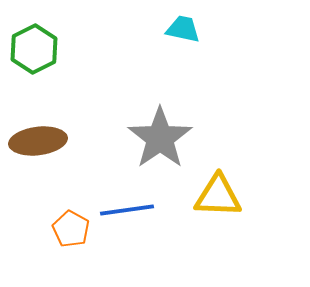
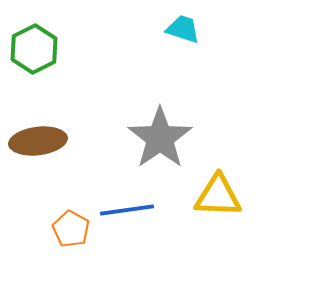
cyan trapezoid: rotated 6 degrees clockwise
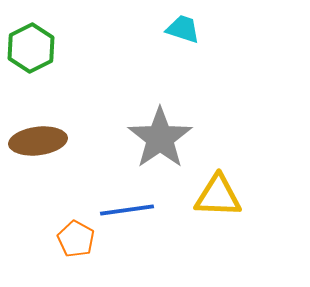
green hexagon: moved 3 px left, 1 px up
orange pentagon: moved 5 px right, 10 px down
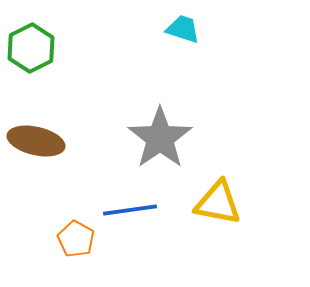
brown ellipse: moved 2 px left; rotated 20 degrees clockwise
yellow triangle: moved 7 px down; rotated 9 degrees clockwise
blue line: moved 3 px right
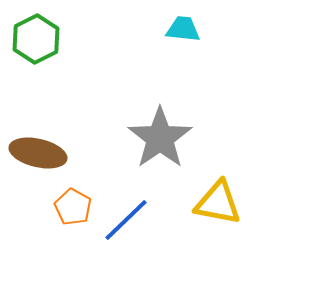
cyan trapezoid: rotated 12 degrees counterclockwise
green hexagon: moved 5 px right, 9 px up
brown ellipse: moved 2 px right, 12 px down
blue line: moved 4 px left, 10 px down; rotated 36 degrees counterclockwise
orange pentagon: moved 3 px left, 32 px up
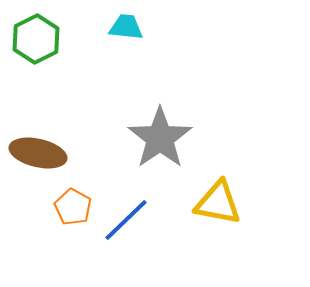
cyan trapezoid: moved 57 px left, 2 px up
